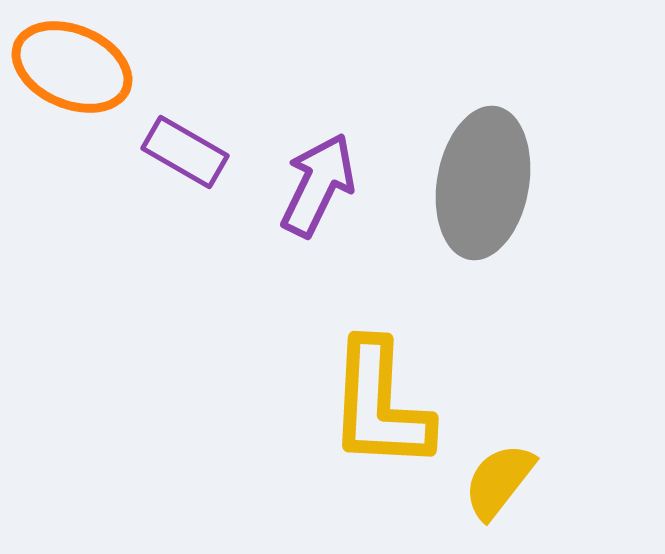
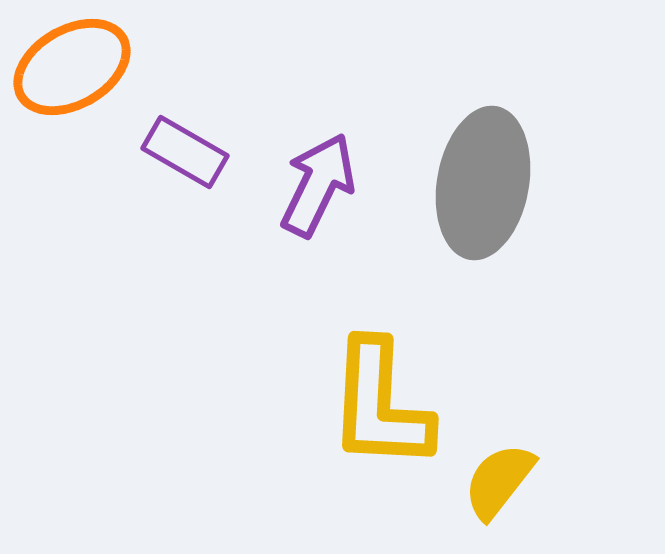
orange ellipse: rotated 53 degrees counterclockwise
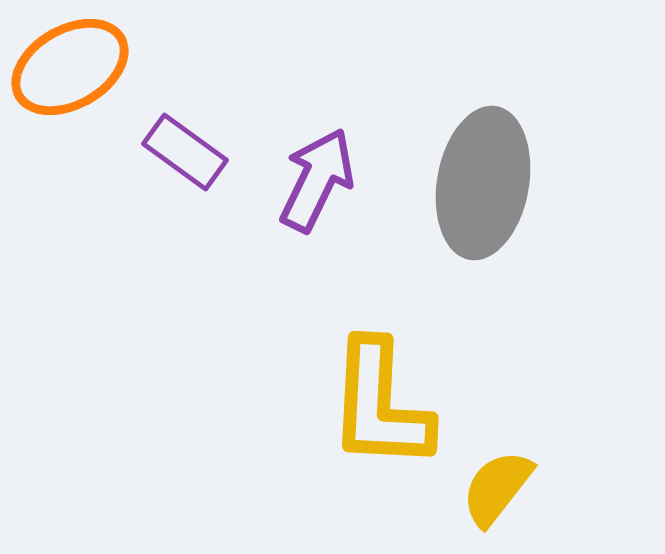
orange ellipse: moved 2 px left
purple rectangle: rotated 6 degrees clockwise
purple arrow: moved 1 px left, 5 px up
yellow semicircle: moved 2 px left, 7 px down
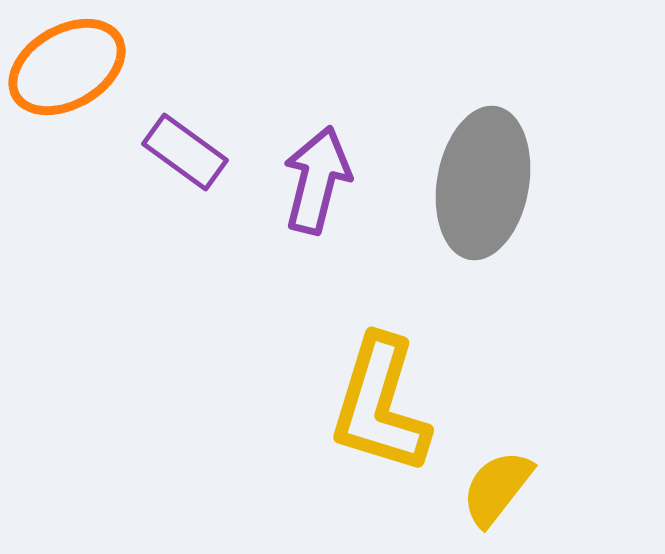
orange ellipse: moved 3 px left
purple arrow: rotated 12 degrees counterclockwise
yellow L-shape: rotated 14 degrees clockwise
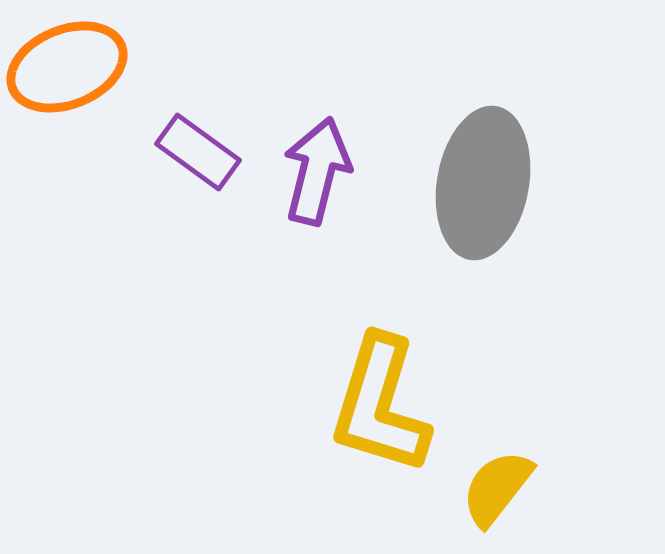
orange ellipse: rotated 8 degrees clockwise
purple rectangle: moved 13 px right
purple arrow: moved 9 px up
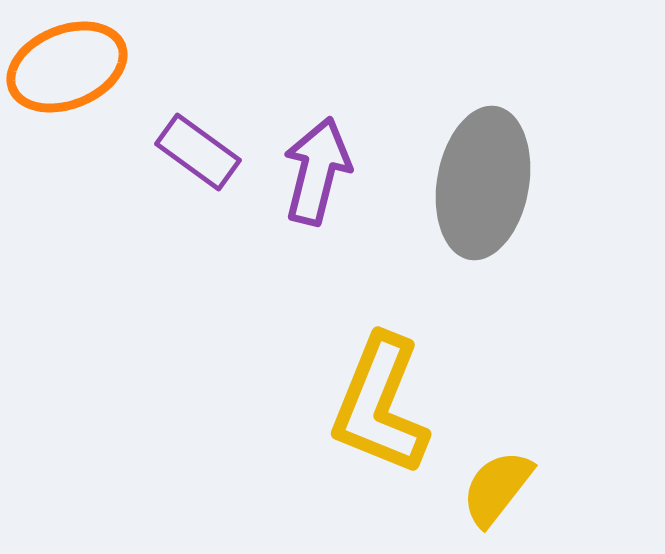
yellow L-shape: rotated 5 degrees clockwise
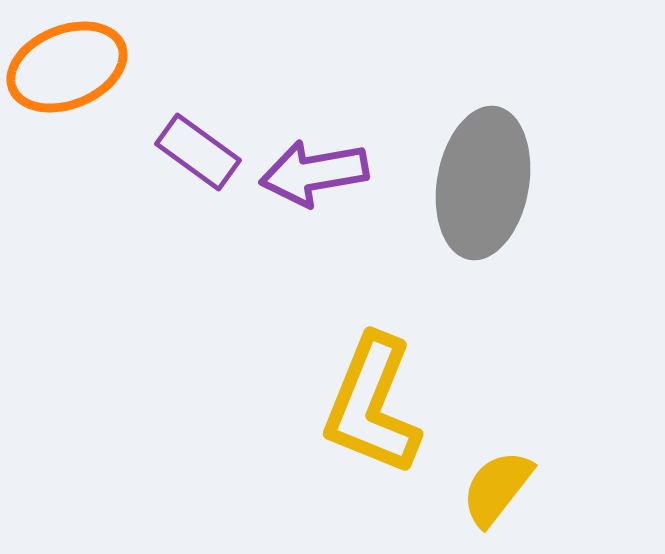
purple arrow: moved 3 px left, 2 px down; rotated 114 degrees counterclockwise
yellow L-shape: moved 8 px left
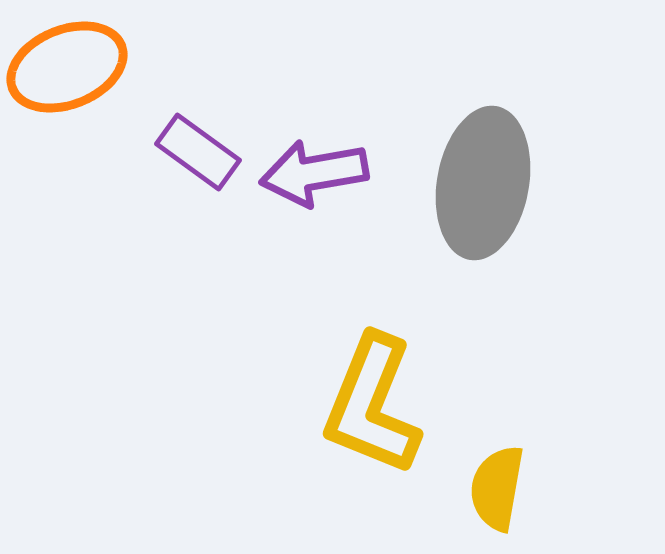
yellow semicircle: rotated 28 degrees counterclockwise
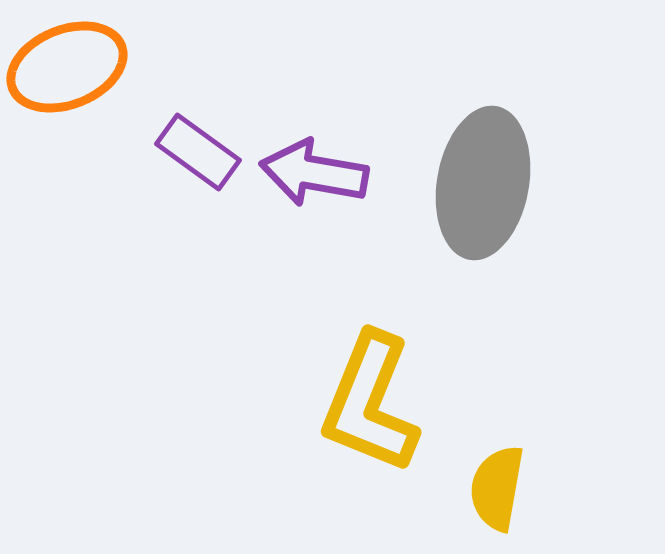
purple arrow: rotated 20 degrees clockwise
yellow L-shape: moved 2 px left, 2 px up
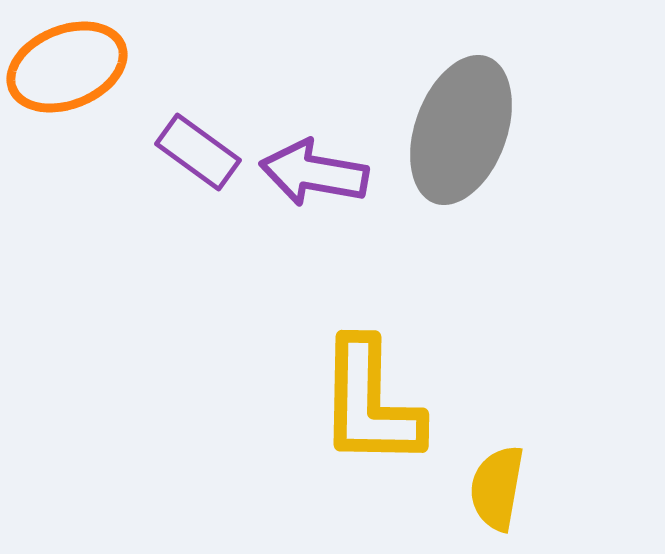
gray ellipse: moved 22 px left, 53 px up; rotated 10 degrees clockwise
yellow L-shape: rotated 21 degrees counterclockwise
